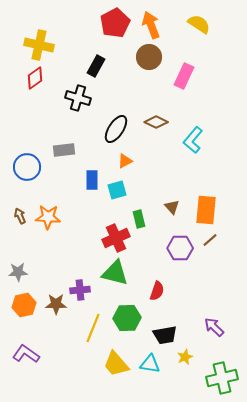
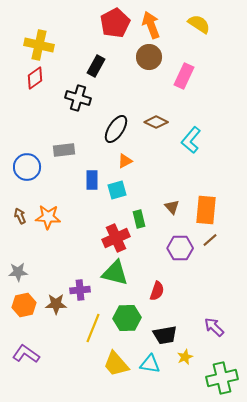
cyan L-shape: moved 2 px left
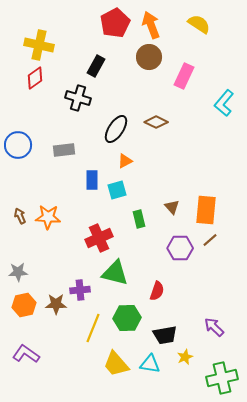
cyan L-shape: moved 33 px right, 37 px up
blue circle: moved 9 px left, 22 px up
red cross: moved 17 px left
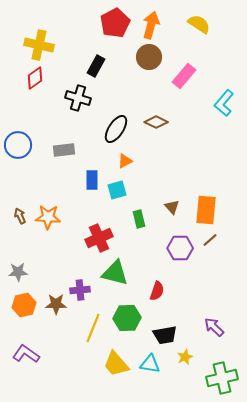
orange arrow: rotated 36 degrees clockwise
pink rectangle: rotated 15 degrees clockwise
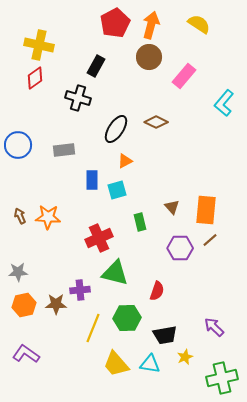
green rectangle: moved 1 px right, 3 px down
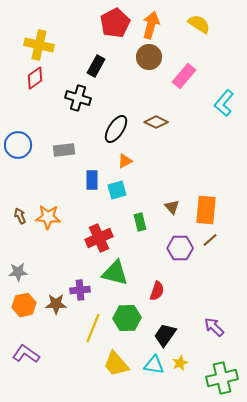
black trapezoid: rotated 135 degrees clockwise
yellow star: moved 5 px left, 6 px down
cyan triangle: moved 4 px right, 1 px down
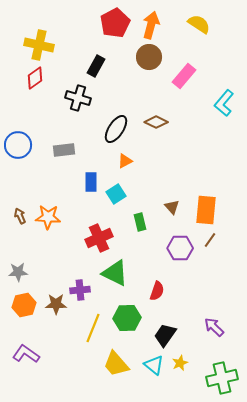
blue rectangle: moved 1 px left, 2 px down
cyan square: moved 1 px left, 4 px down; rotated 18 degrees counterclockwise
brown line: rotated 14 degrees counterclockwise
green triangle: rotated 12 degrees clockwise
cyan triangle: rotated 30 degrees clockwise
